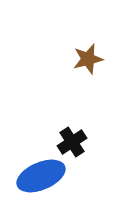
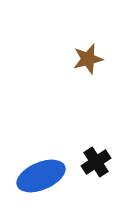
black cross: moved 24 px right, 20 px down
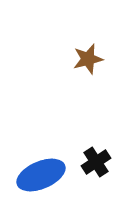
blue ellipse: moved 1 px up
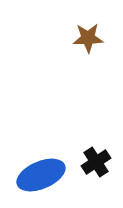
brown star: moved 21 px up; rotated 12 degrees clockwise
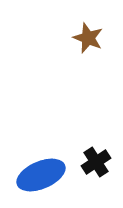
brown star: rotated 24 degrees clockwise
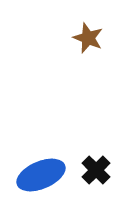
black cross: moved 8 px down; rotated 12 degrees counterclockwise
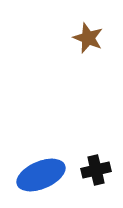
black cross: rotated 32 degrees clockwise
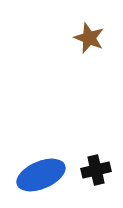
brown star: moved 1 px right
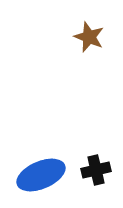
brown star: moved 1 px up
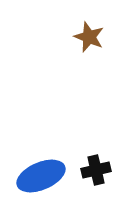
blue ellipse: moved 1 px down
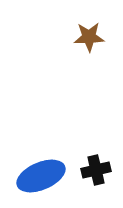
brown star: rotated 24 degrees counterclockwise
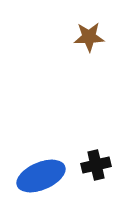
black cross: moved 5 px up
